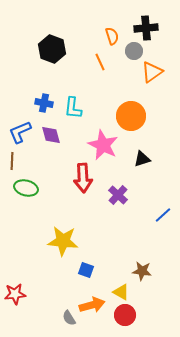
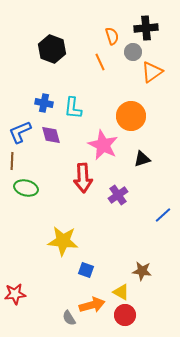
gray circle: moved 1 px left, 1 px down
purple cross: rotated 12 degrees clockwise
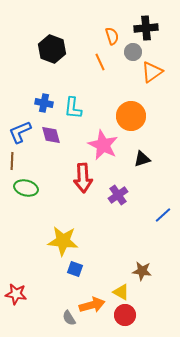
blue square: moved 11 px left, 1 px up
red star: moved 1 px right; rotated 15 degrees clockwise
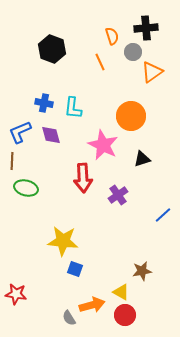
brown star: rotated 18 degrees counterclockwise
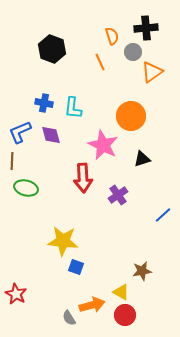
blue square: moved 1 px right, 2 px up
red star: rotated 20 degrees clockwise
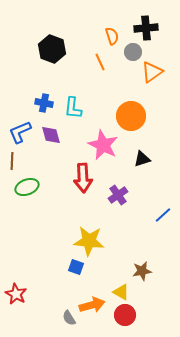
green ellipse: moved 1 px right, 1 px up; rotated 35 degrees counterclockwise
yellow star: moved 26 px right
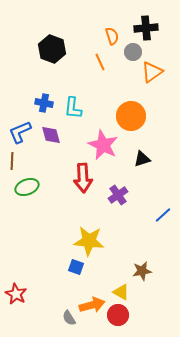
red circle: moved 7 px left
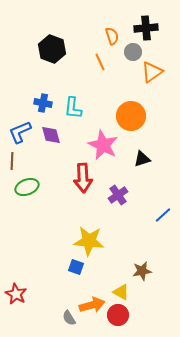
blue cross: moved 1 px left
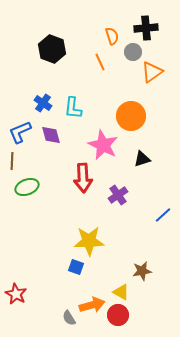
blue cross: rotated 24 degrees clockwise
yellow star: rotated 8 degrees counterclockwise
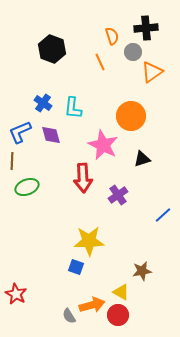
gray semicircle: moved 2 px up
